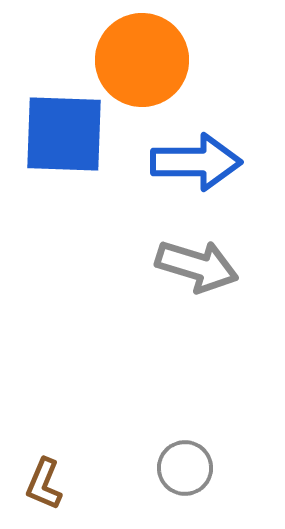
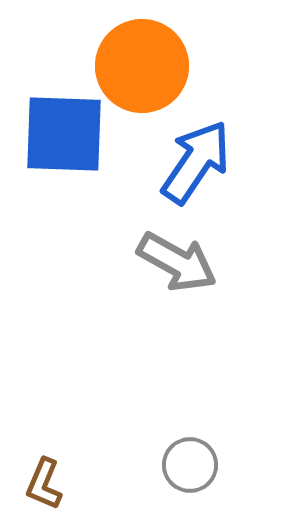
orange circle: moved 6 px down
blue arrow: rotated 56 degrees counterclockwise
gray arrow: moved 20 px left, 4 px up; rotated 12 degrees clockwise
gray circle: moved 5 px right, 3 px up
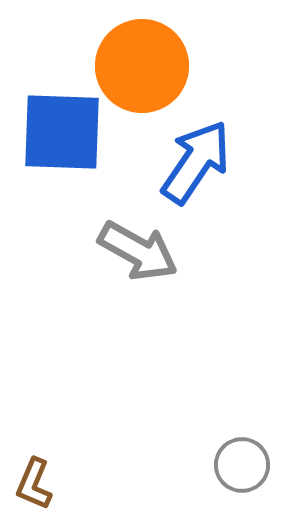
blue square: moved 2 px left, 2 px up
gray arrow: moved 39 px left, 11 px up
gray circle: moved 52 px right
brown L-shape: moved 10 px left
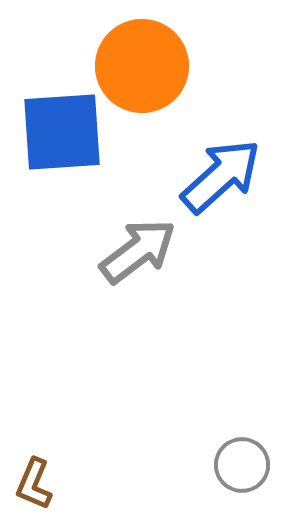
blue square: rotated 6 degrees counterclockwise
blue arrow: moved 25 px right, 14 px down; rotated 14 degrees clockwise
gray arrow: rotated 66 degrees counterclockwise
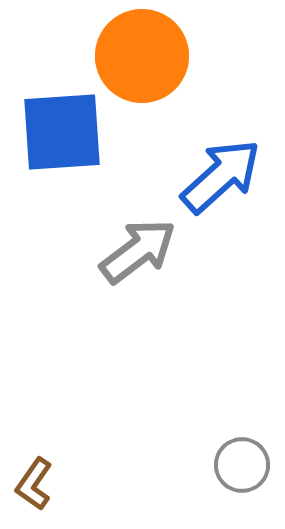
orange circle: moved 10 px up
brown L-shape: rotated 12 degrees clockwise
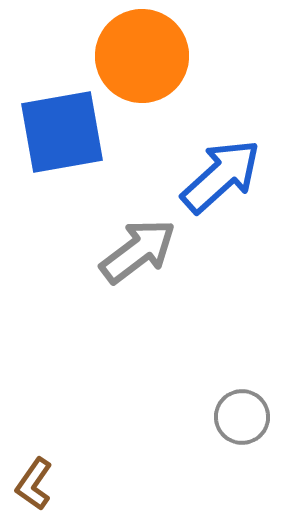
blue square: rotated 6 degrees counterclockwise
gray circle: moved 48 px up
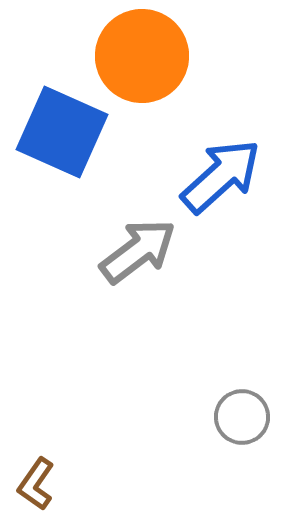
blue square: rotated 34 degrees clockwise
brown L-shape: moved 2 px right
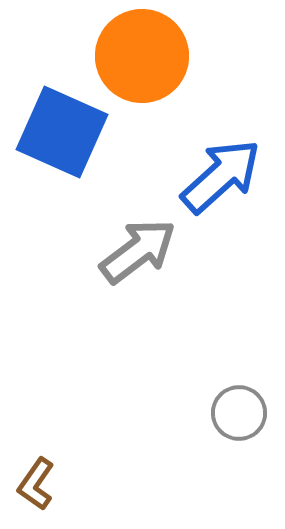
gray circle: moved 3 px left, 4 px up
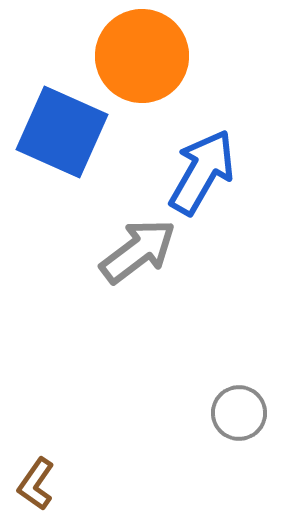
blue arrow: moved 19 px left, 4 px up; rotated 18 degrees counterclockwise
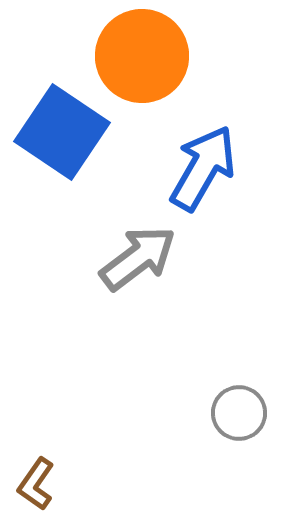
blue square: rotated 10 degrees clockwise
blue arrow: moved 1 px right, 4 px up
gray arrow: moved 7 px down
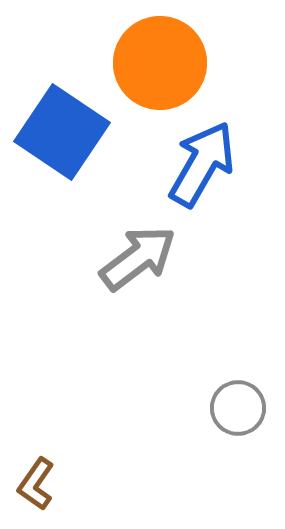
orange circle: moved 18 px right, 7 px down
blue arrow: moved 1 px left, 4 px up
gray circle: moved 1 px left, 5 px up
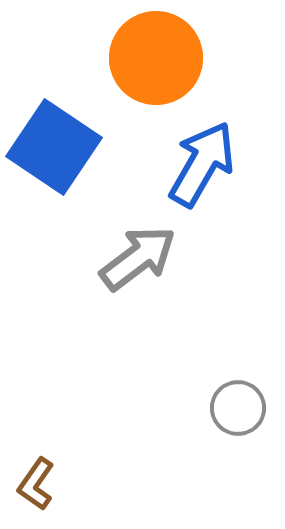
orange circle: moved 4 px left, 5 px up
blue square: moved 8 px left, 15 px down
